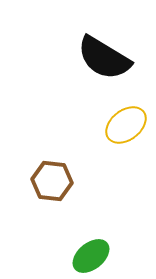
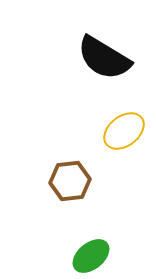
yellow ellipse: moved 2 px left, 6 px down
brown hexagon: moved 18 px right; rotated 12 degrees counterclockwise
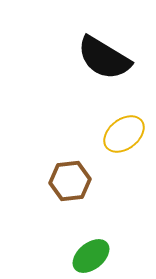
yellow ellipse: moved 3 px down
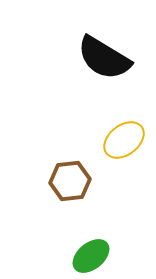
yellow ellipse: moved 6 px down
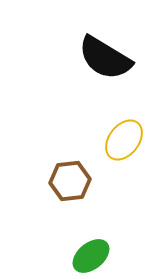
black semicircle: moved 1 px right
yellow ellipse: rotated 15 degrees counterclockwise
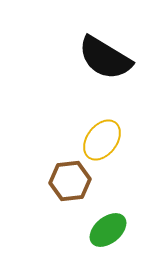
yellow ellipse: moved 22 px left
green ellipse: moved 17 px right, 26 px up
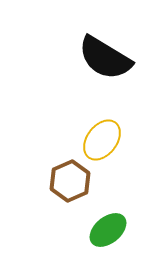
brown hexagon: rotated 18 degrees counterclockwise
